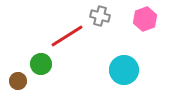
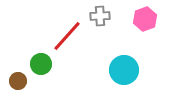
gray cross: rotated 18 degrees counterclockwise
red line: rotated 16 degrees counterclockwise
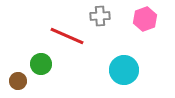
red line: rotated 72 degrees clockwise
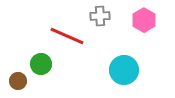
pink hexagon: moved 1 px left, 1 px down; rotated 10 degrees counterclockwise
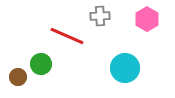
pink hexagon: moved 3 px right, 1 px up
cyan circle: moved 1 px right, 2 px up
brown circle: moved 4 px up
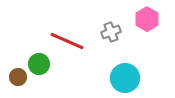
gray cross: moved 11 px right, 16 px down; rotated 18 degrees counterclockwise
red line: moved 5 px down
green circle: moved 2 px left
cyan circle: moved 10 px down
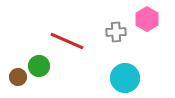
gray cross: moved 5 px right; rotated 18 degrees clockwise
green circle: moved 2 px down
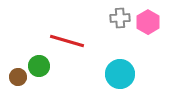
pink hexagon: moved 1 px right, 3 px down
gray cross: moved 4 px right, 14 px up
red line: rotated 8 degrees counterclockwise
cyan circle: moved 5 px left, 4 px up
